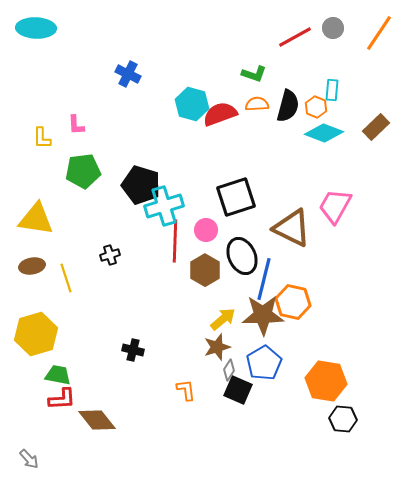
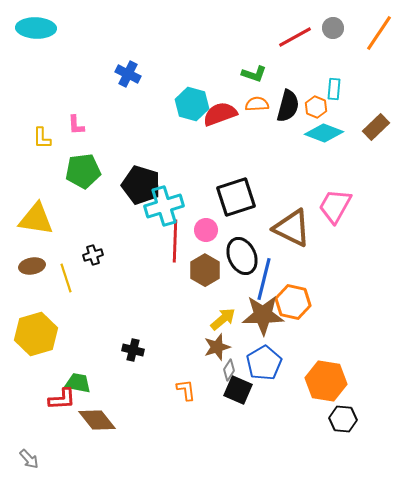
cyan rectangle at (332, 90): moved 2 px right, 1 px up
black cross at (110, 255): moved 17 px left
green trapezoid at (58, 375): moved 20 px right, 8 px down
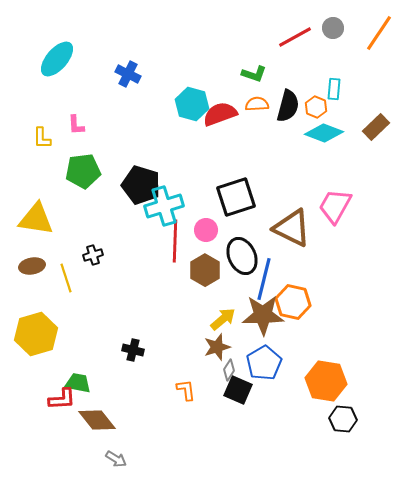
cyan ellipse at (36, 28): moved 21 px right, 31 px down; rotated 51 degrees counterclockwise
gray arrow at (29, 459): moved 87 px right; rotated 15 degrees counterclockwise
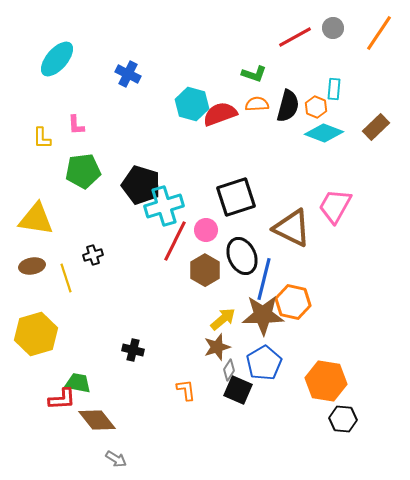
red line at (175, 241): rotated 24 degrees clockwise
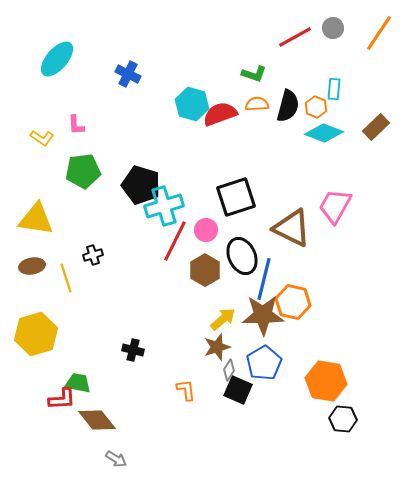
yellow L-shape at (42, 138): rotated 55 degrees counterclockwise
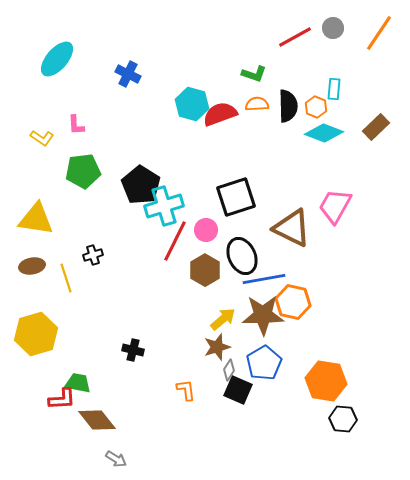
black semicircle at (288, 106): rotated 16 degrees counterclockwise
black pentagon at (141, 185): rotated 15 degrees clockwise
blue line at (264, 279): rotated 66 degrees clockwise
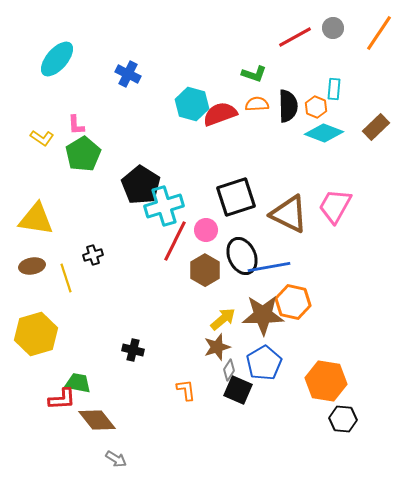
green pentagon at (83, 171): moved 17 px up; rotated 24 degrees counterclockwise
brown triangle at (292, 228): moved 3 px left, 14 px up
blue line at (264, 279): moved 5 px right, 12 px up
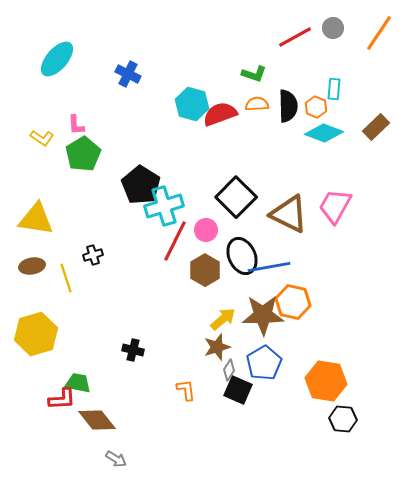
black square at (236, 197): rotated 27 degrees counterclockwise
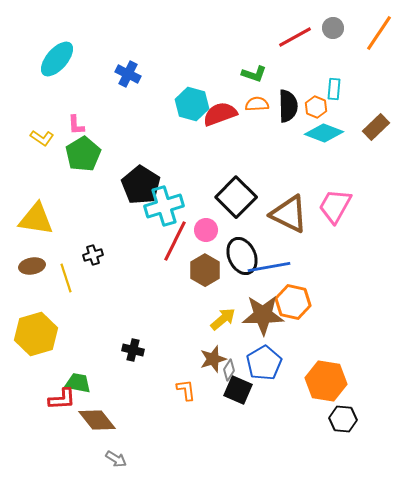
brown star at (217, 347): moved 4 px left, 12 px down
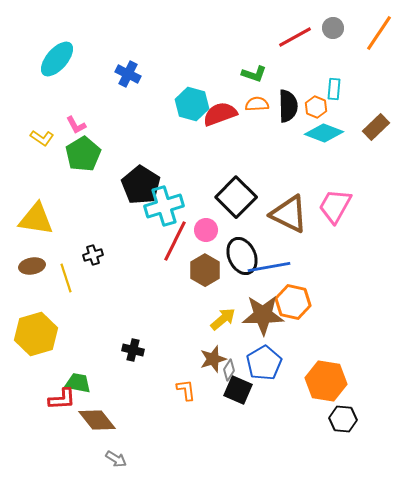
pink L-shape at (76, 125): rotated 25 degrees counterclockwise
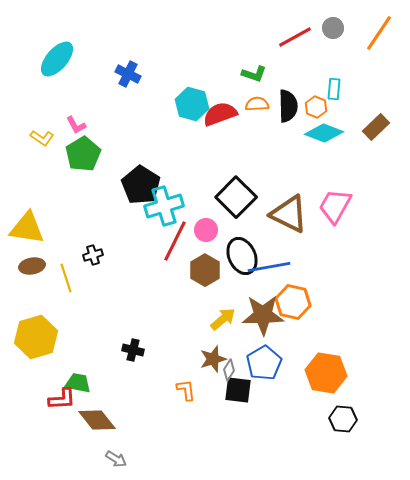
yellow triangle at (36, 219): moved 9 px left, 9 px down
yellow hexagon at (36, 334): moved 3 px down
orange hexagon at (326, 381): moved 8 px up
black square at (238, 390): rotated 16 degrees counterclockwise
